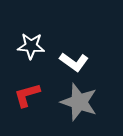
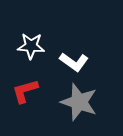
red L-shape: moved 2 px left, 4 px up
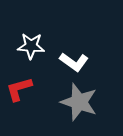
red L-shape: moved 6 px left, 2 px up
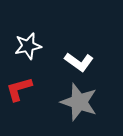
white star: moved 3 px left; rotated 16 degrees counterclockwise
white L-shape: moved 5 px right
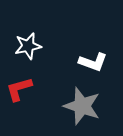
white L-shape: moved 14 px right; rotated 16 degrees counterclockwise
gray star: moved 3 px right, 4 px down
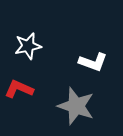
red L-shape: rotated 40 degrees clockwise
gray star: moved 6 px left
